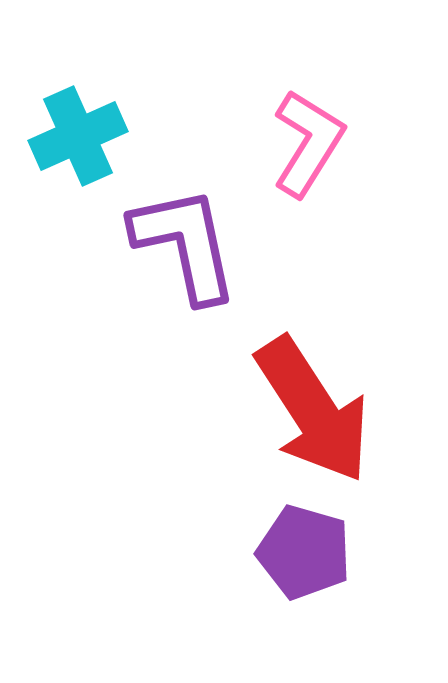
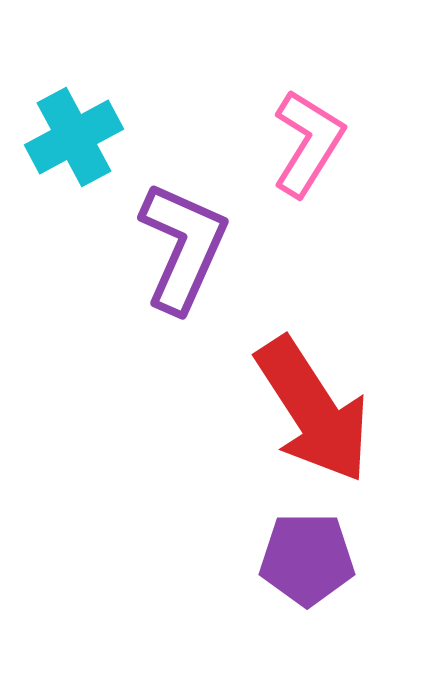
cyan cross: moved 4 px left, 1 px down; rotated 4 degrees counterclockwise
purple L-shape: moved 2 px left, 3 px down; rotated 36 degrees clockwise
purple pentagon: moved 3 px right, 7 px down; rotated 16 degrees counterclockwise
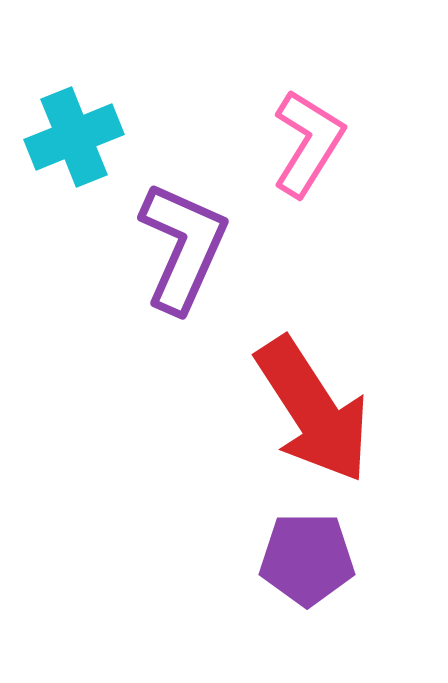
cyan cross: rotated 6 degrees clockwise
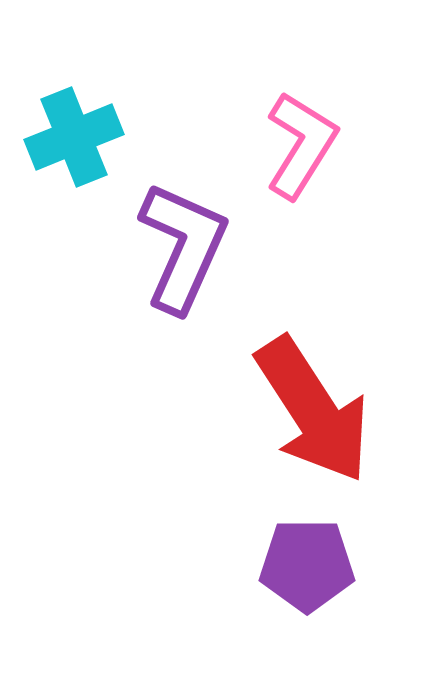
pink L-shape: moved 7 px left, 2 px down
purple pentagon: moved 6 px down
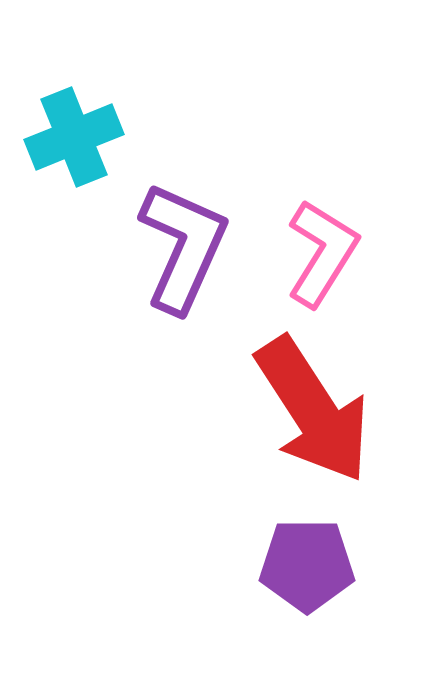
pink L-shape: moved 21 px right, 108 px down
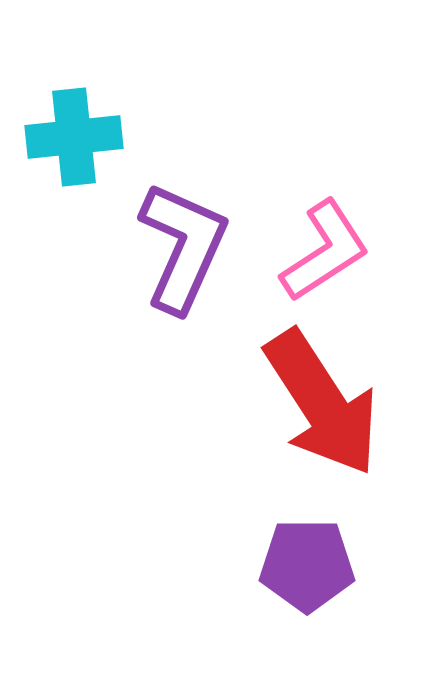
cyan cross: rotated 16 degrees clockwise
pink L-shape: moved 3 px right, 2 px up; rotated 25 degrees clockwise
red arrow: moved 9 px right, 7 px up
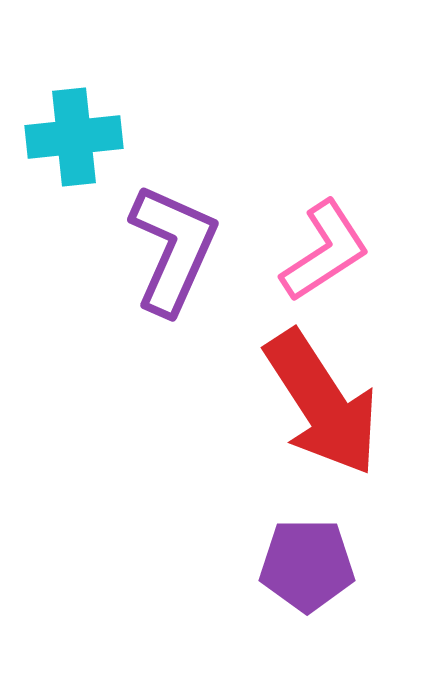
purple L-shape: moved 10 px left, 2 px down
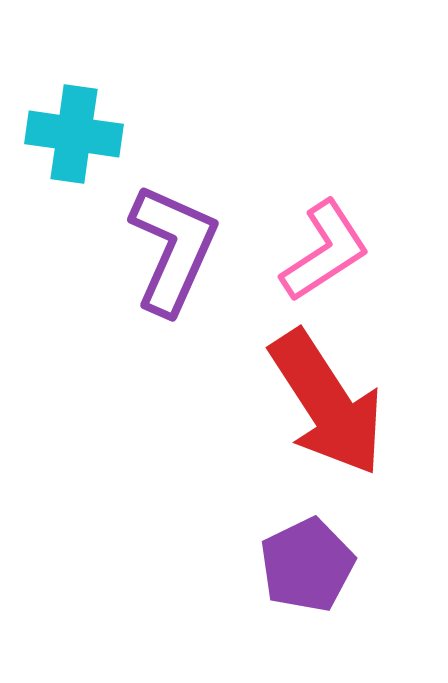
cyan cross: moved 3 px up; rotated 14 degrees clockwise
red arrow: moved 5 px right
purple pentagon: rotated 26 degrees counterclockwise
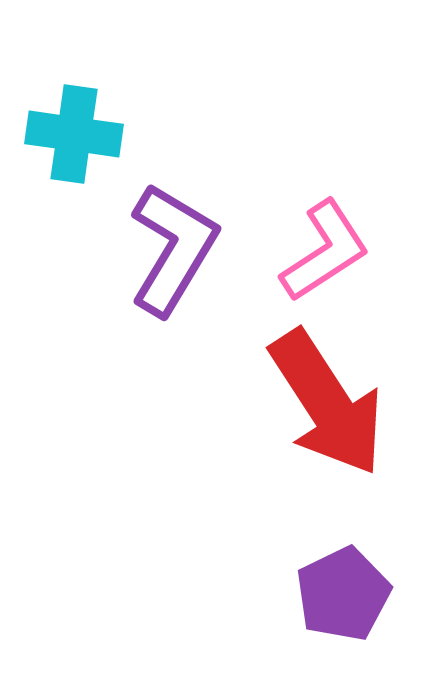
purple L-shape: rotated 7 degrees clockwise
purple pentagon: moved 36 px right, 29 px down
